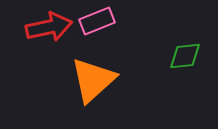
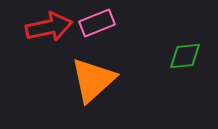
pink rectangle: moved 2 px down
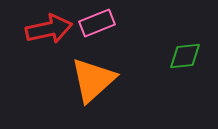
red arrow: moved 2 px down
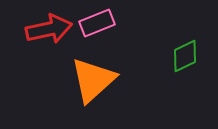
green diamond: rotated 20 degrees counterclockwise
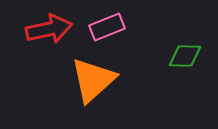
pink rectangle: moved 10 px right, 4 px down
green diamond: rotated 28 degrees clockwise
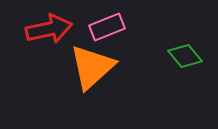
green diamond: rotated 48 degrees clockwise
orange triangle: moved 1 px left, 13 px up
